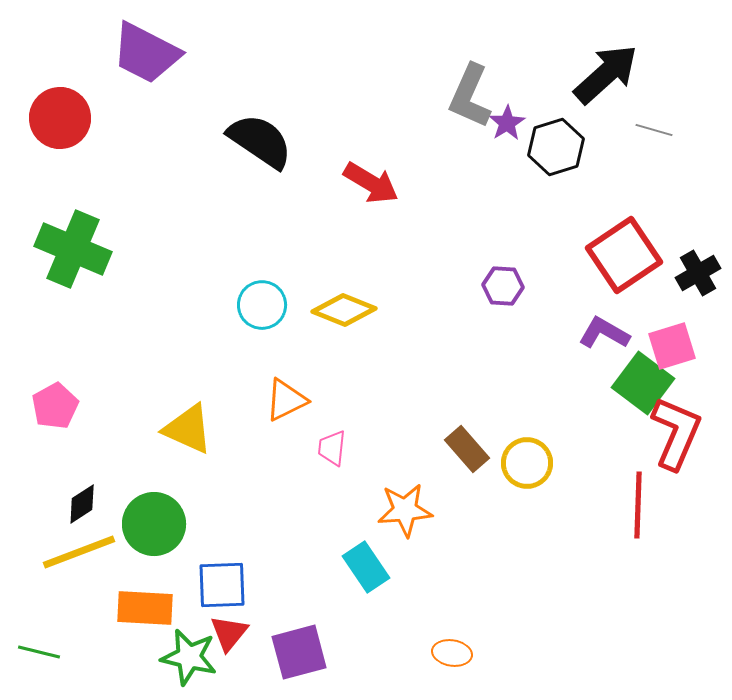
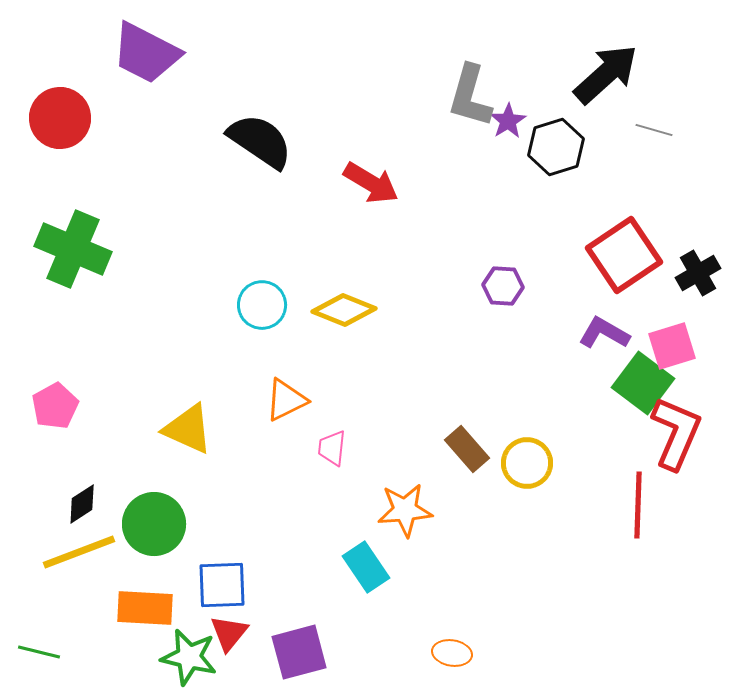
gray L-shape: rotated 8 degrees counterclockwise
purple star: moved 1 px right, 2 px up
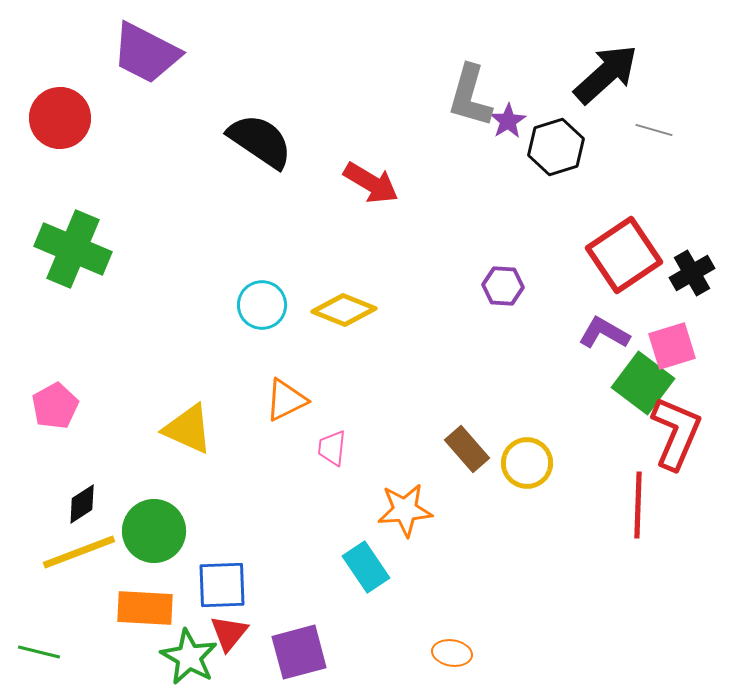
black cross: moved 6 px left
green circle: moved 7 px down
green star: rotated 16 degrees clockwise
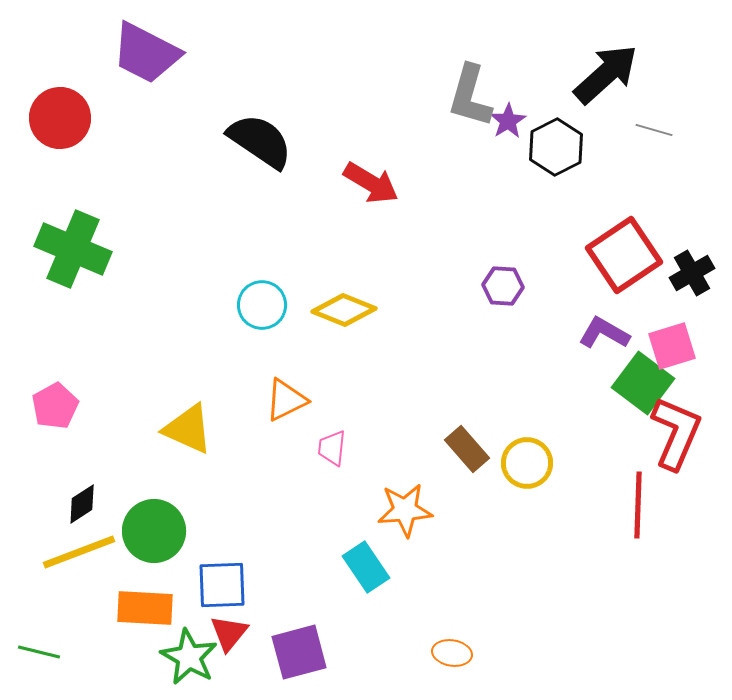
black hexagon: rotated 10 degrees counterclockwise
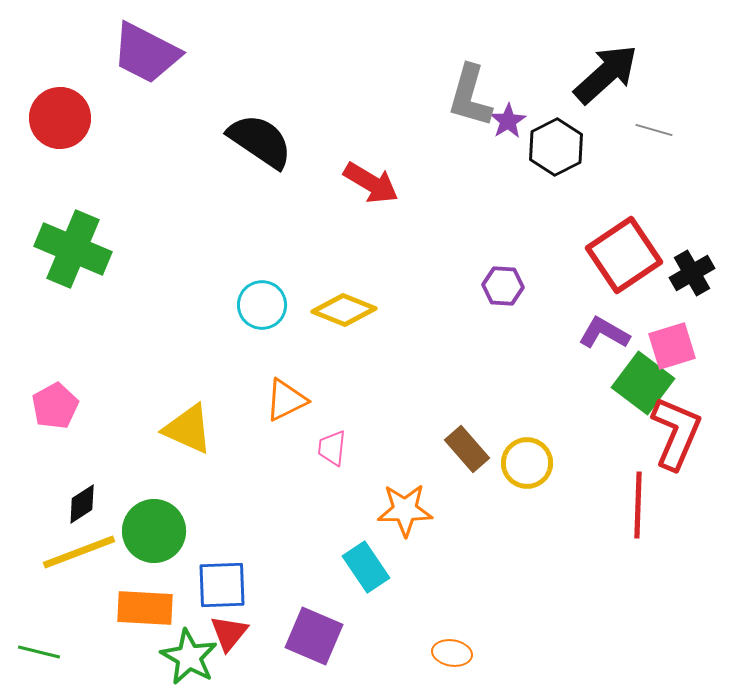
orange star: rotated 4 degrees clockwise
purple square: moved 15 px right, 16 px up; rotated 38 degrees clockwise
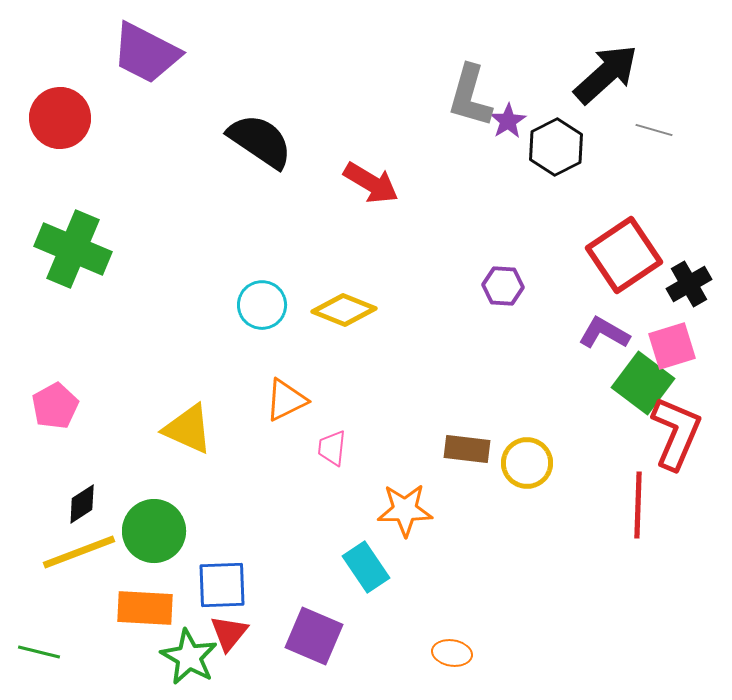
black cross: moved 3 px left, 11 px down
brown rectangle: rotated 42 degrees counterclockwise
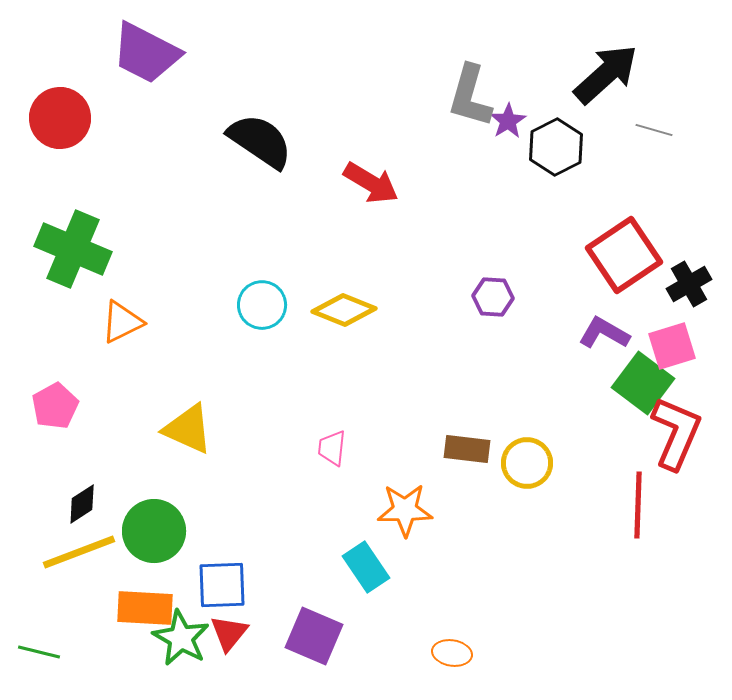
purple hexagon: moved 10 px left, 11 px down
orange triangle: moved 164 px left, 78 px up
green star: moved 8 px left, 19 px up
